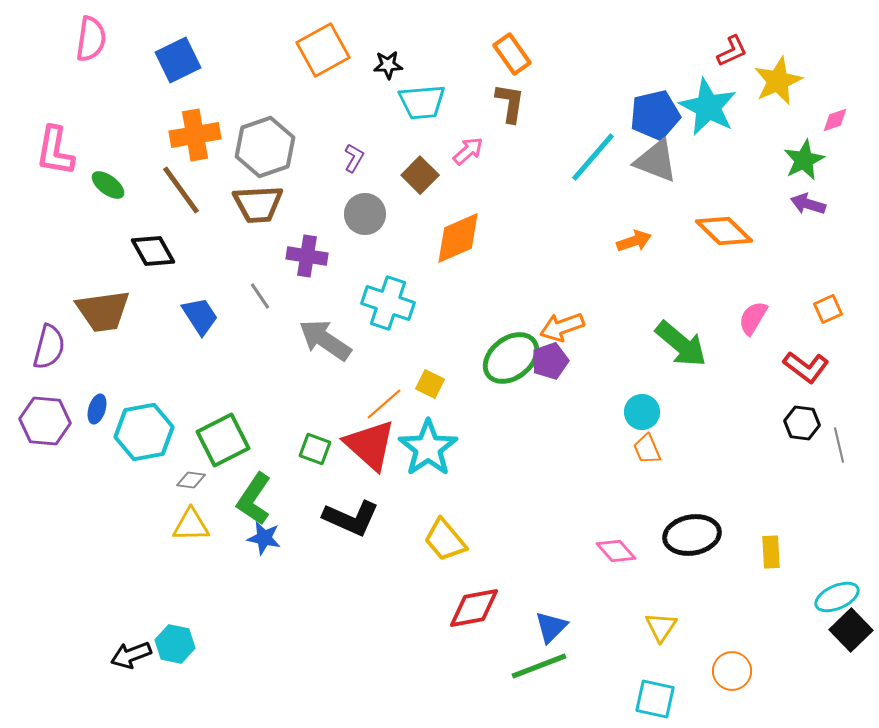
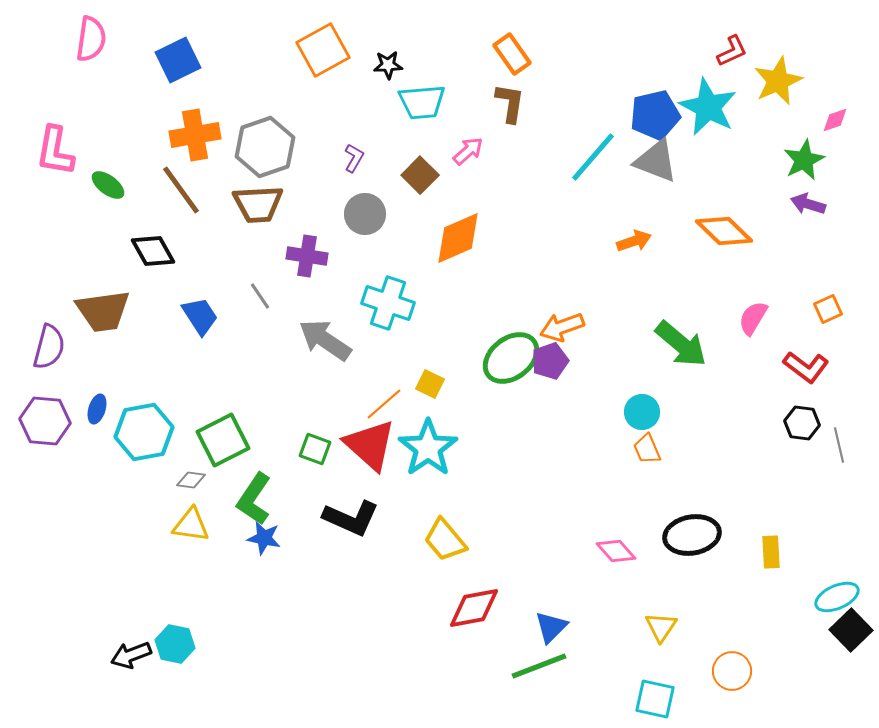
yellow triangle at (191, 525): rotated 9 degrees clockwise
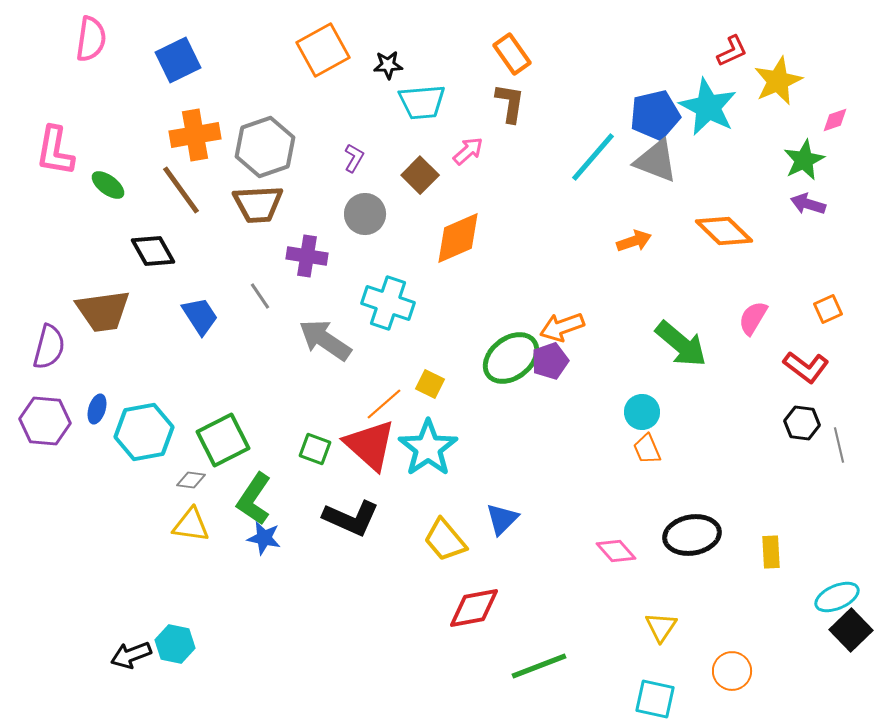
blue triangle at (551, 627): moved 49 px left, 108 px up
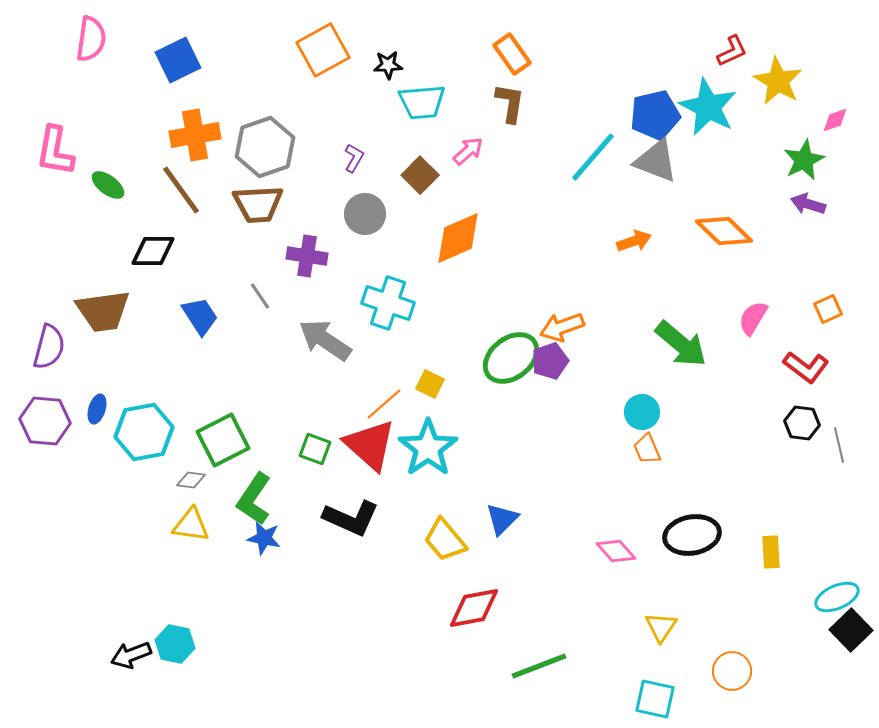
yellow star at (778, 81): rotated 18 degrees counterclockwise
black diamond at (153, 251): rotated 60 degrees counterclockwise
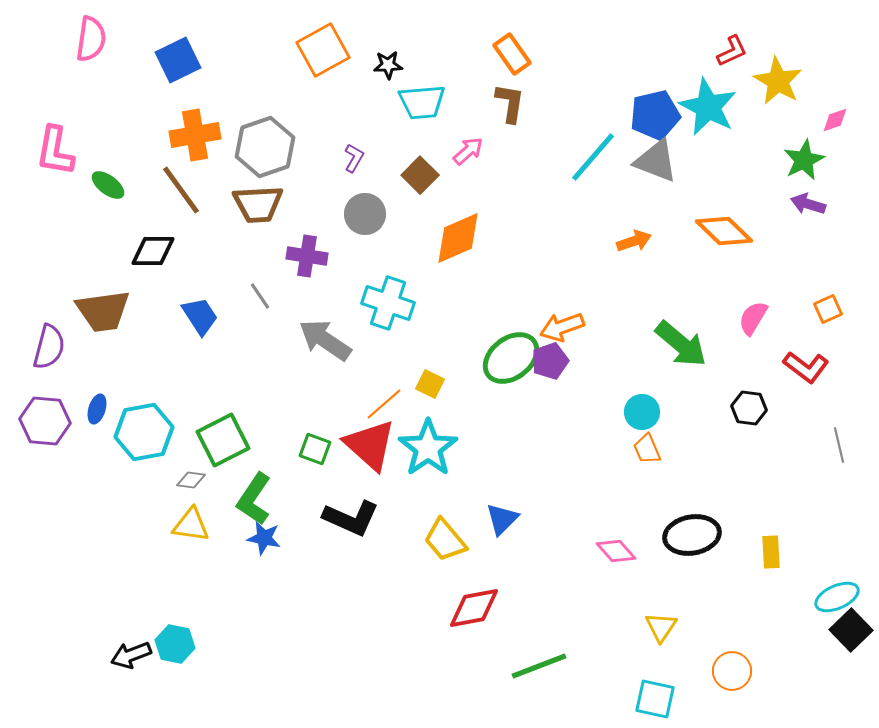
black hexagon at (802, 423): moved 53 px left, 15 px up
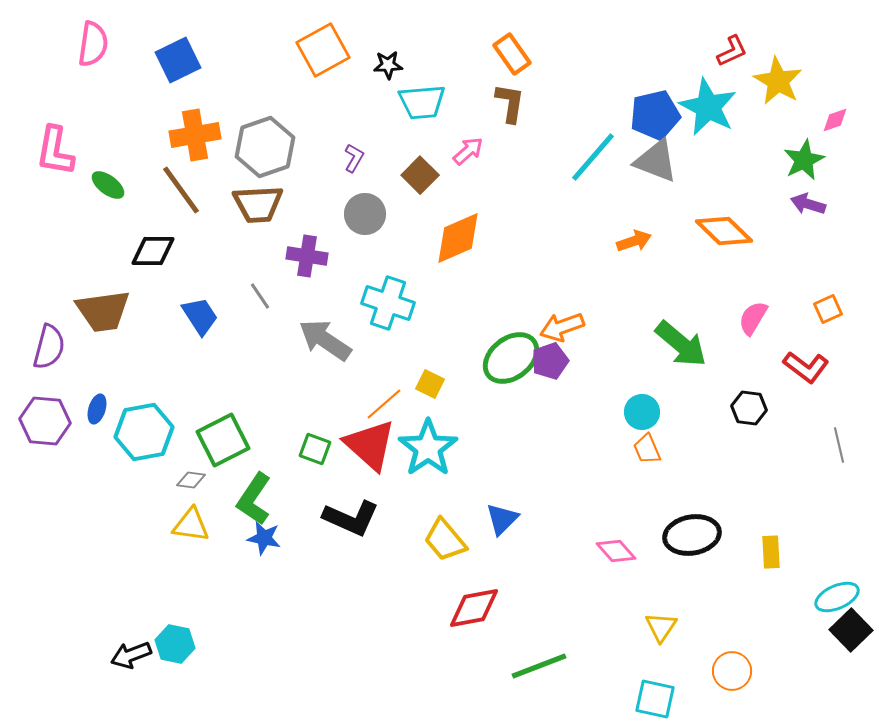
pink semicircle at (91, 39): moved 2 px right, 5 px down
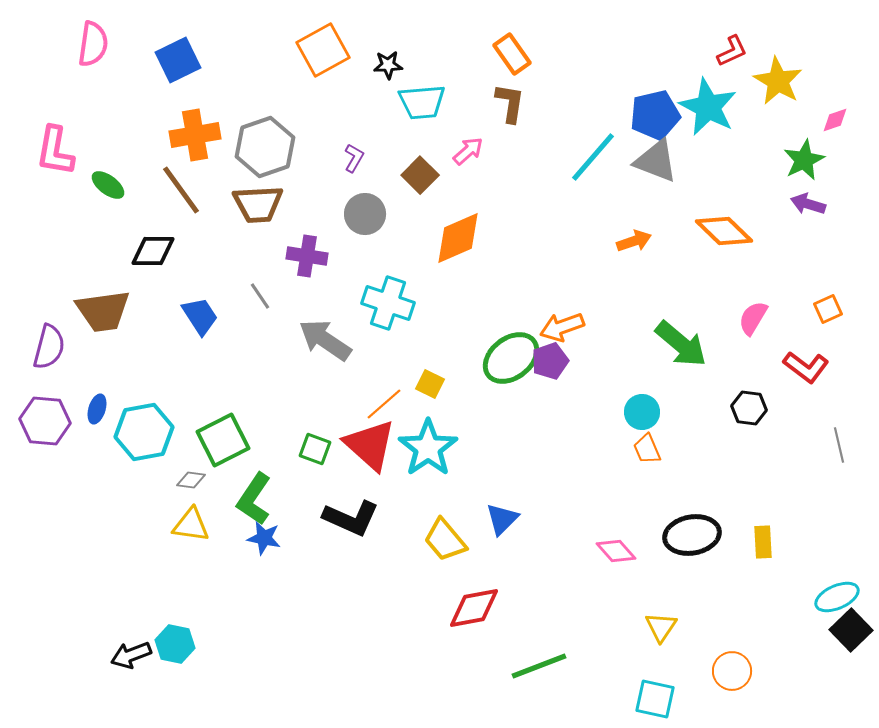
yellow rectangle at (771, 552): moved 8 px left, 10 px up
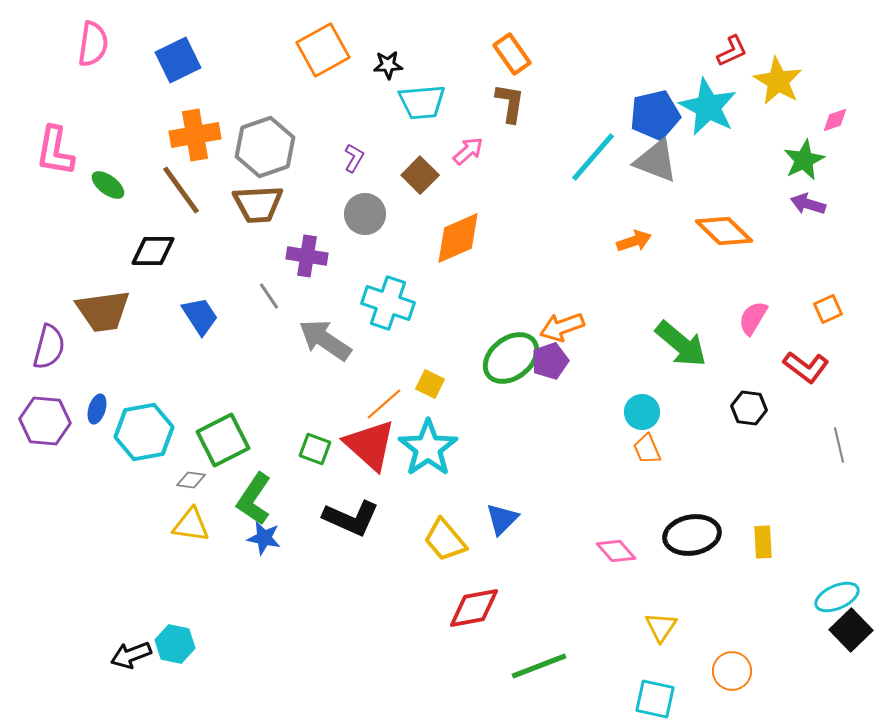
gray line at (260, 296): moved 9 px right
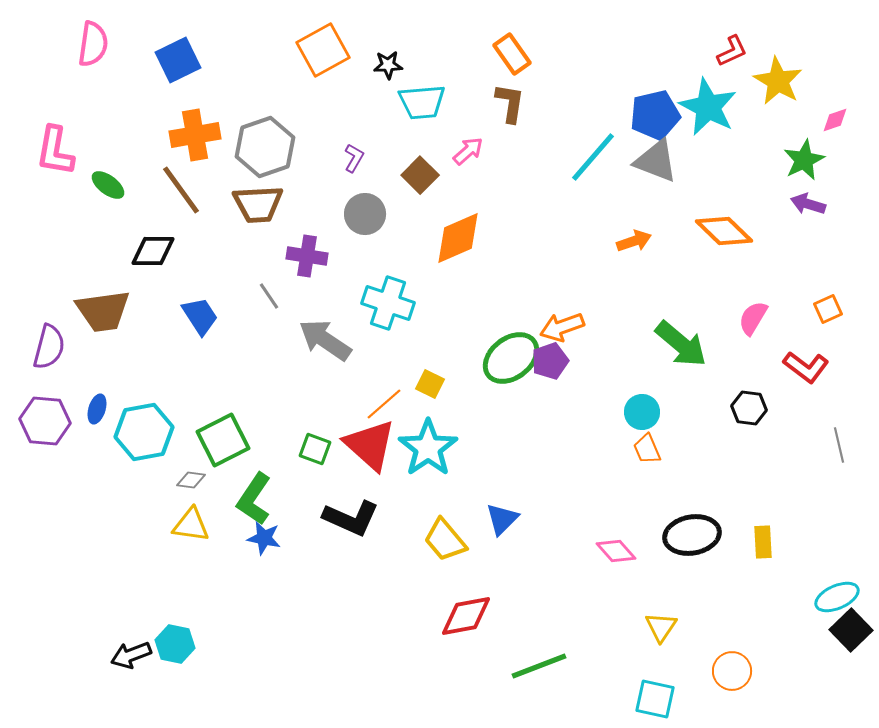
red diamond at (474, 608): moved 8 px left, 8 px down
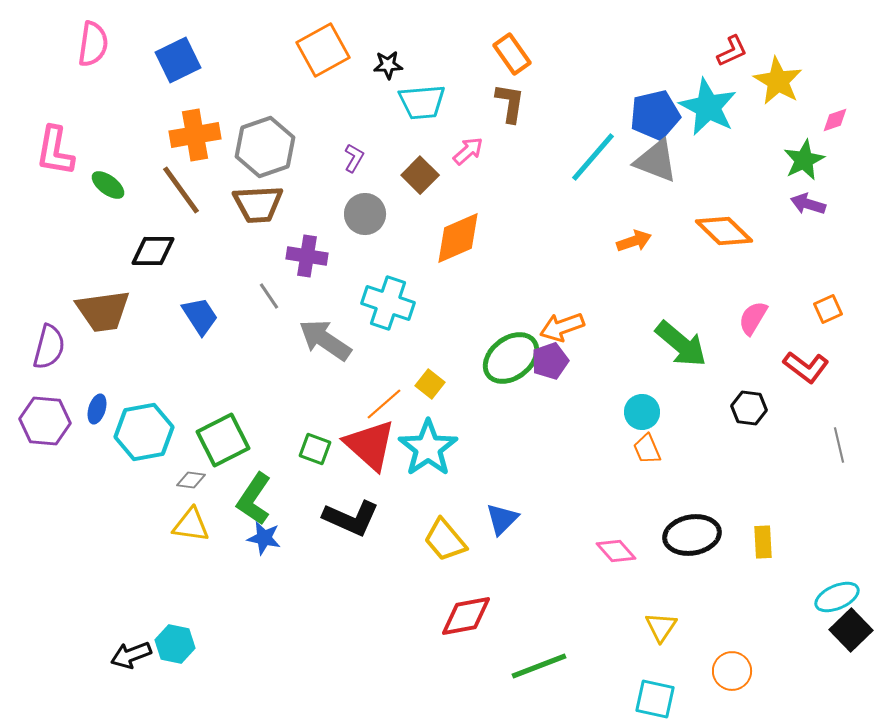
yellow square at (430, 384): rotated 12 degrees clockwise
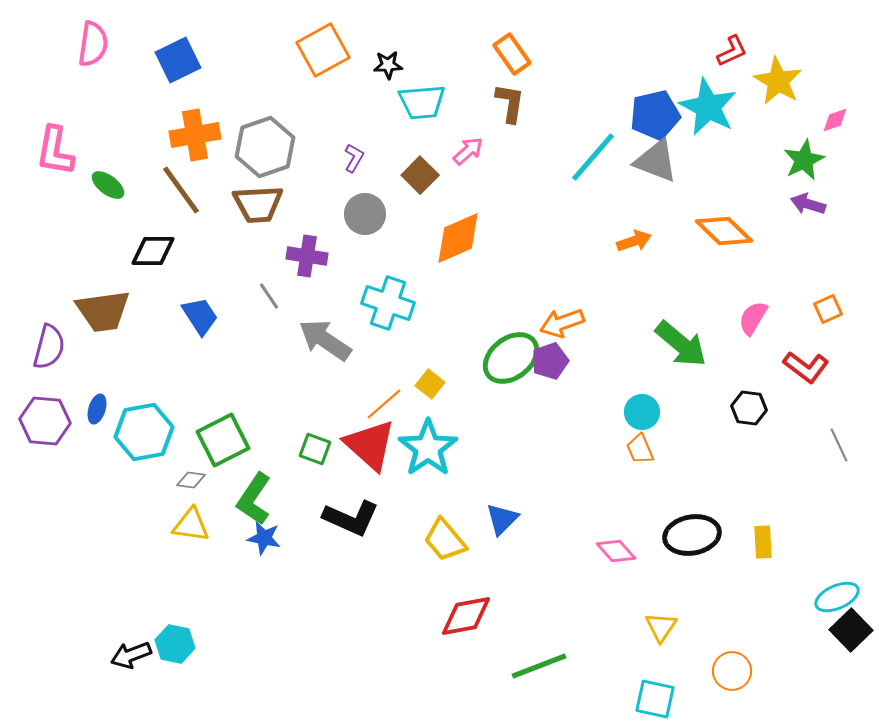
orange arrow at (562, 327): moved 4 px up
gray line at (839, 445): rotated 12 degrees counterclockwise
orange trapezoid at (647, 449): moved 7 px left
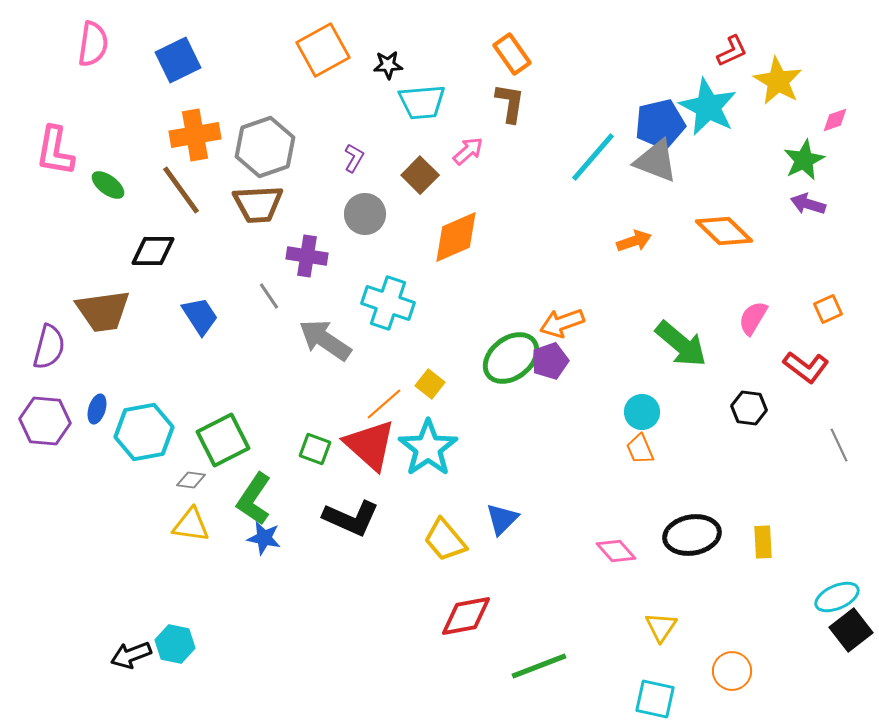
blue pentagon at (655, 115): moved 5 px right, 9 px down
orange diamond at (458, 238): moved 2 px left, 1 px up
black square at (851, 630): rotated 6 degrees clockwise
